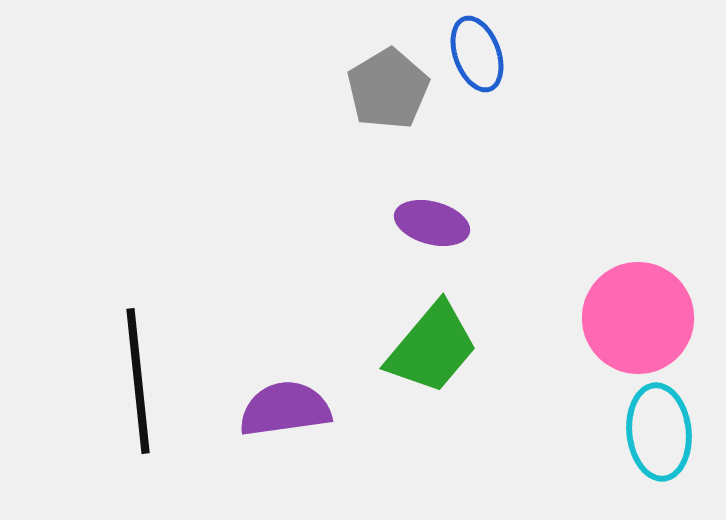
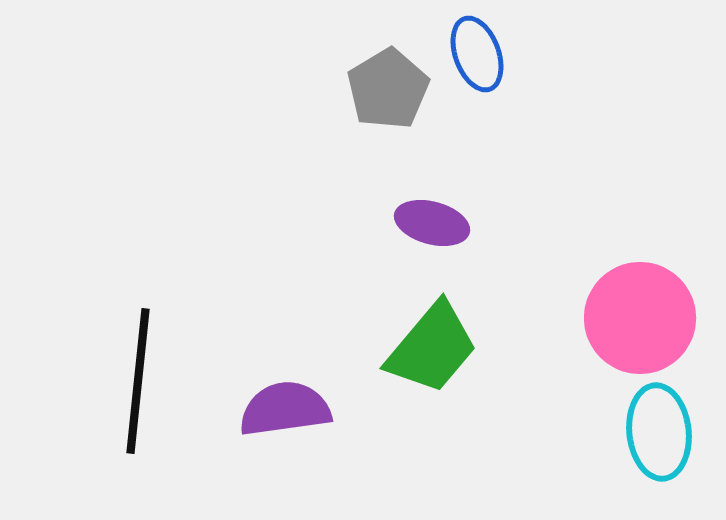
pink circle: moved 2 px right
black line: rotated 12 degrees clockwise
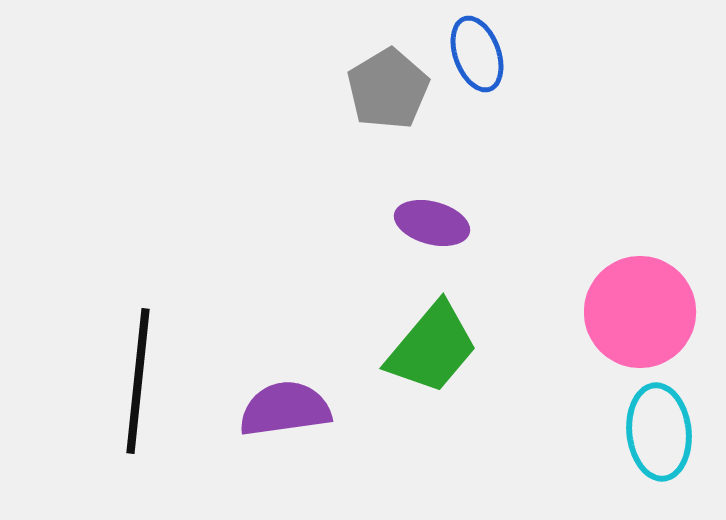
pink circle: moved 6 px up
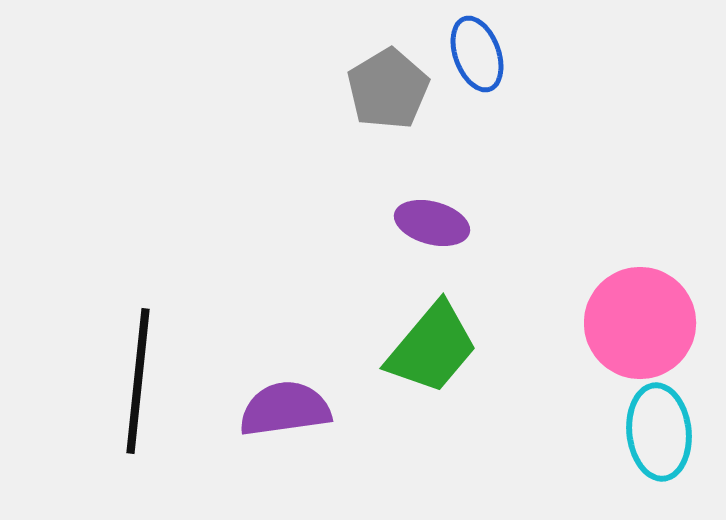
pink circle: moved 11 px down
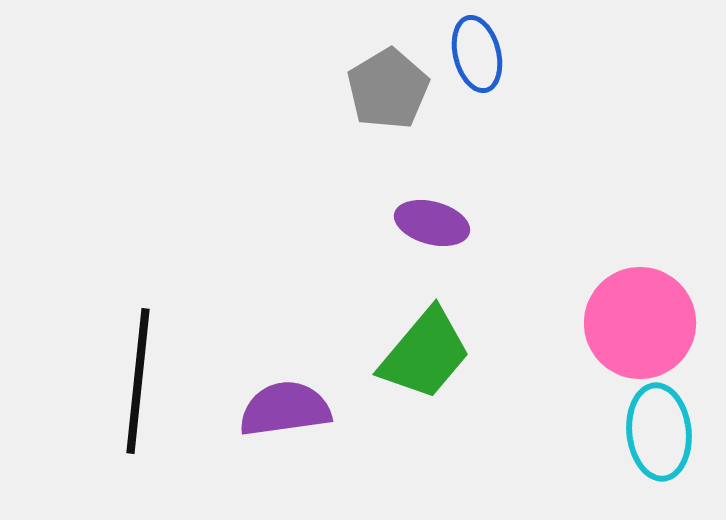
blue ellipse: rotated 6 degrees clockwise
green trapezoid: moved 7 px left, 6 px down
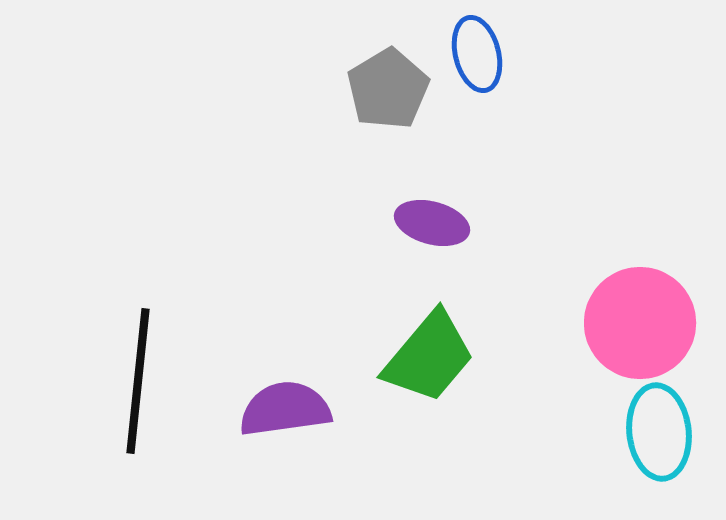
green trapezoid: moved 4 px right, 3 px down
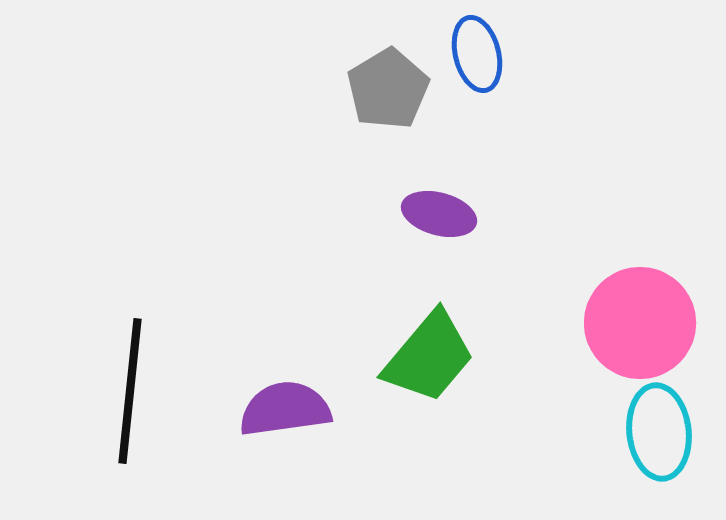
purple ellipse: moved 7 px right, 9 px up
black line: moved 8 px left, 10 px down
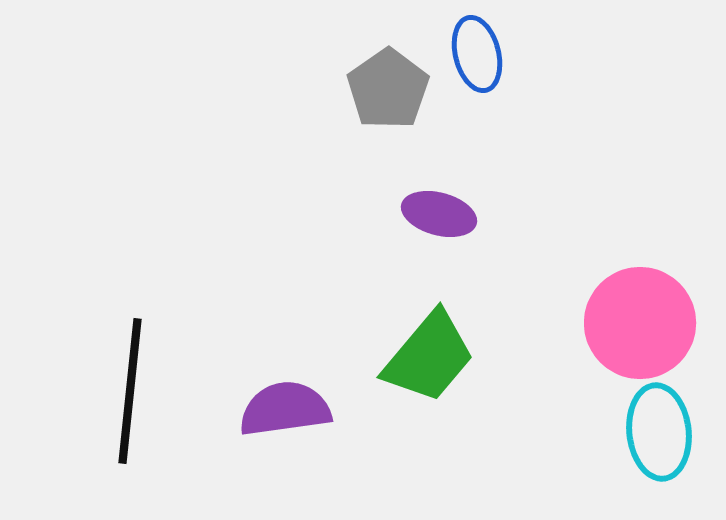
gray pentagon: rotated 4 degrees counterclockwise
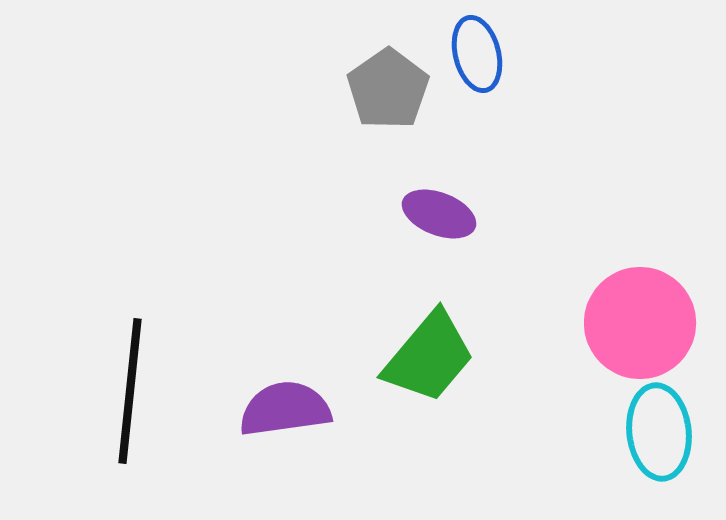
purple ellipse: rotated 6 degrees clockwise
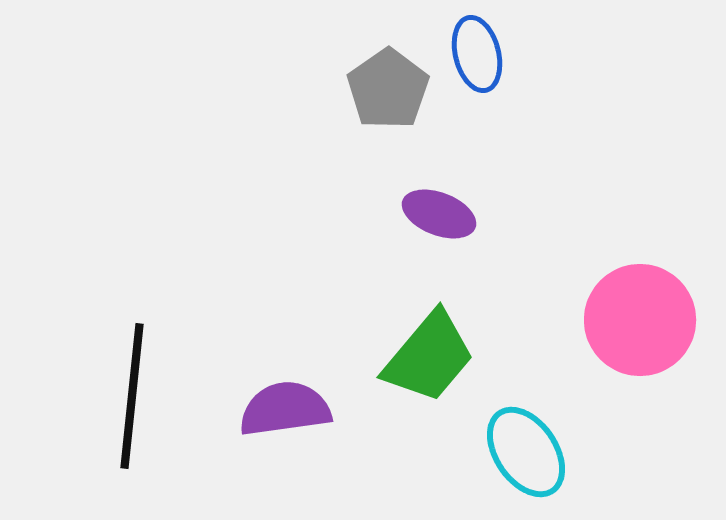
pink circle: moved 3 px up
black line: moved 2 px right, 5 px down
cyan ellipse: moved 133 px left, 20 px down; rotated 28 degrees counterclockwise
